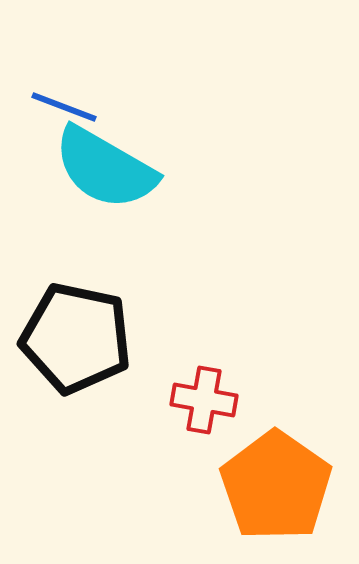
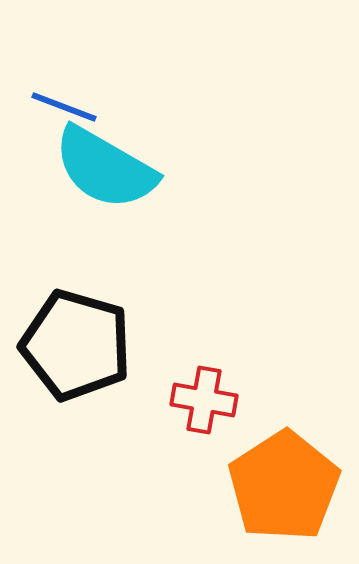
black pentagon: moved 7 px down; rotated 4 degrees clockwise
orange pentagon: moved 8 px right; rotated 4 degrees clockwise
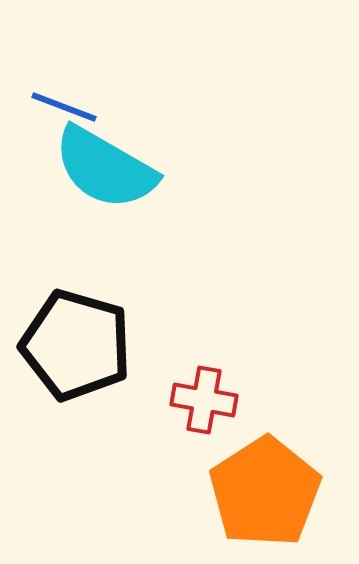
orange pentagon: moved 19 px left, 6 px down
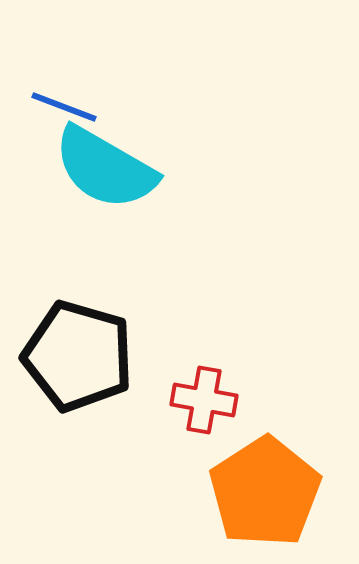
black pentagon: moved 2 px right, 11 px down
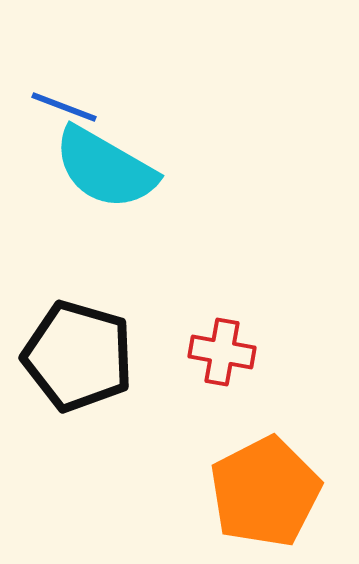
red cross: moved 18 px right, 48 px up
orange pentagon: rotated 6 degrees clockwise
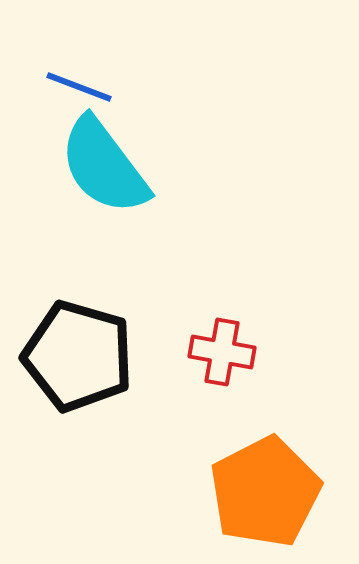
blue line: moved 15 px right, 20 px up
cyan semicircle: moved 1 px left, 2 px up; rotated 23 degrees clockwise
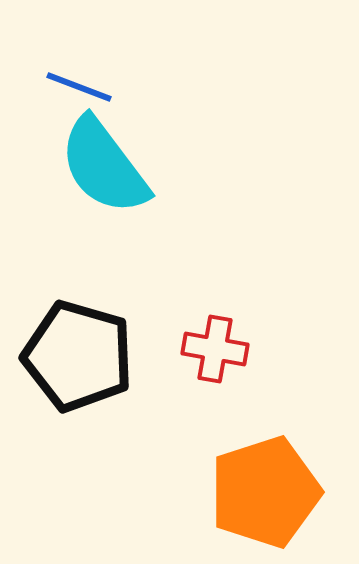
red cross: moved 7 px left, 3 px up
orange pentagon: rotated 9 degrees clockwise
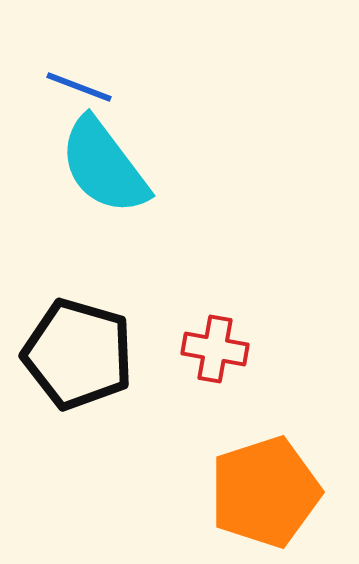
black pentagon: moved 2 px up
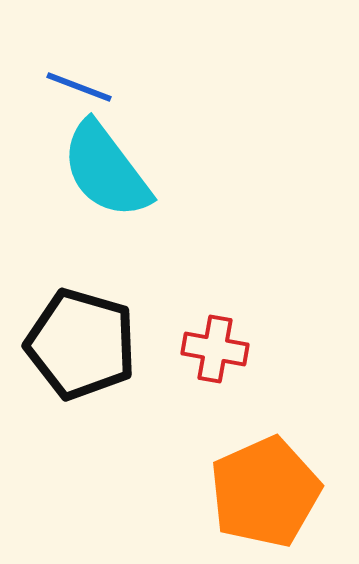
cyan semicircle: moved 2 px right, 4 px down
black pentagon: moved 3 px right, 10 px up
orange pentagon: rotated 6 degrees counterclockwise
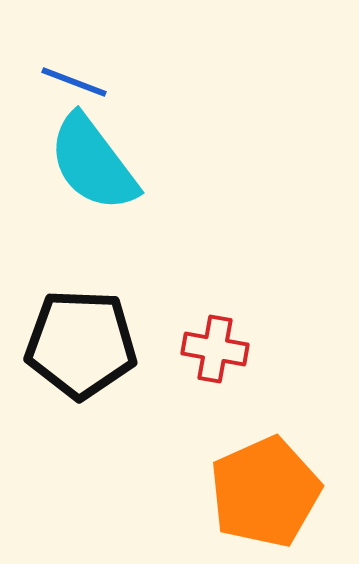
blue line: moved 5 px left, 5 px up
cyan semicircle: moved 13 px left, 7 px up
black pentagon: rotated 14 degrees counterclockwise
